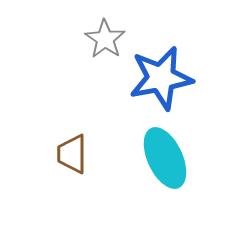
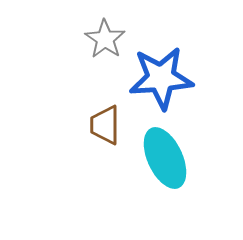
blue star: rotated 6 degrees clockwise
brown trapezoid: moved 33 px right, 29 px up
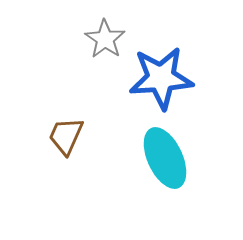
brown trapezoid: moved 39 px left, 11 px down; rotated 24 degrees clockwise
